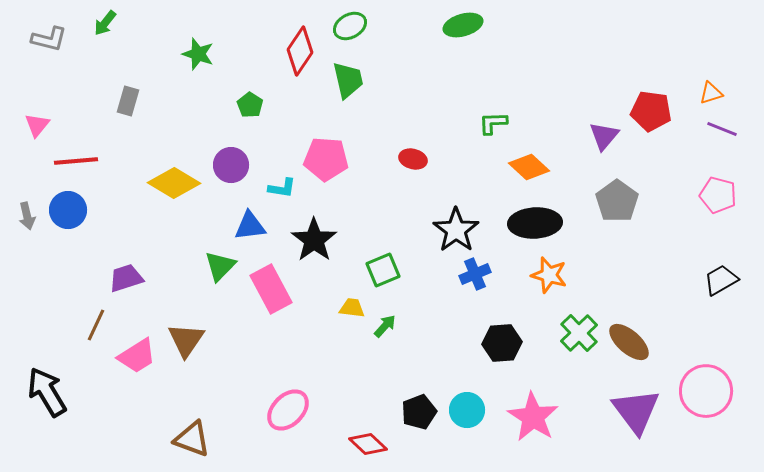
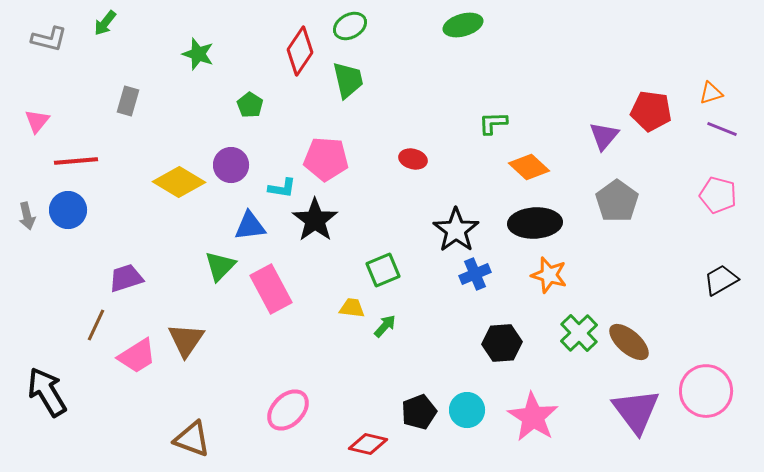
pink triangle at (37, 125): moved 4 px up
yellow diamond at (174, 183): moved 5 px right, 1 px up
black star at (314, 240): moved 1 px right, 20 px up
red diamond at (368, 444): rotated 30 degrees counterclockwise
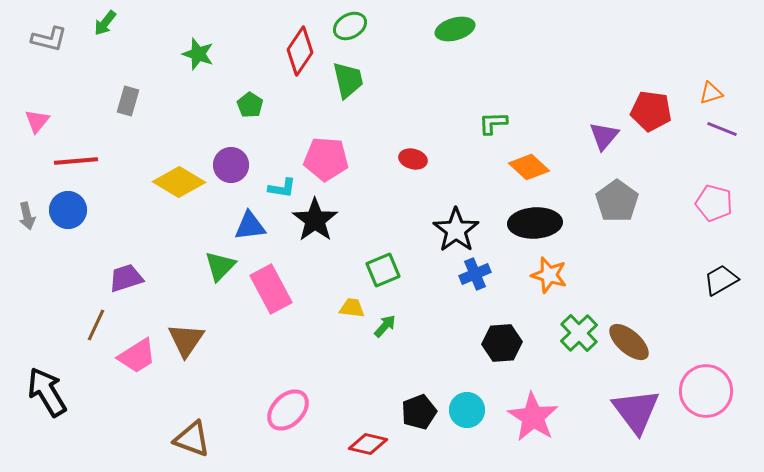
green ellipse at (463, 25): moved 8 px left, 4 px down
pink pentagon at (718, 195): moved 4 px left, 8 px down
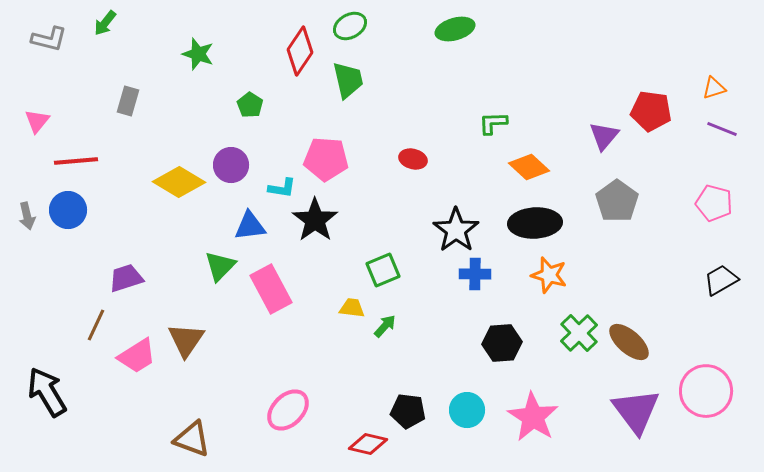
orange triangle at (711, 93): moved 3 px right, 5 px up
blue cross at (475, 274): rotated 24 degrees clockwise
black pentagon at (419, 412): moved 11 px left, 1 px up; rotated 28 degrees clockwise
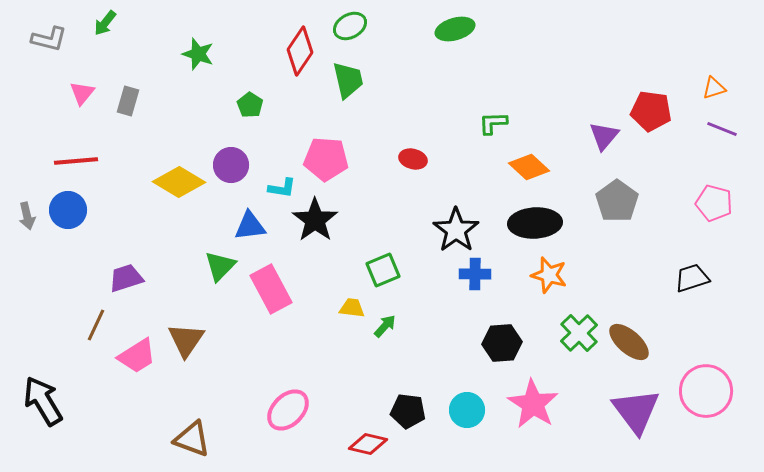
pink triangle at (37, 121): moved 45 px right, 28 px up
black trapezoid at (721, 280): moved 29 px left, 2 px up; rotated 12 degrees clockwise
black arrow at (47, 392): moved 4 px left, 9 px down
pink star at (533, 417): moved 13 px up
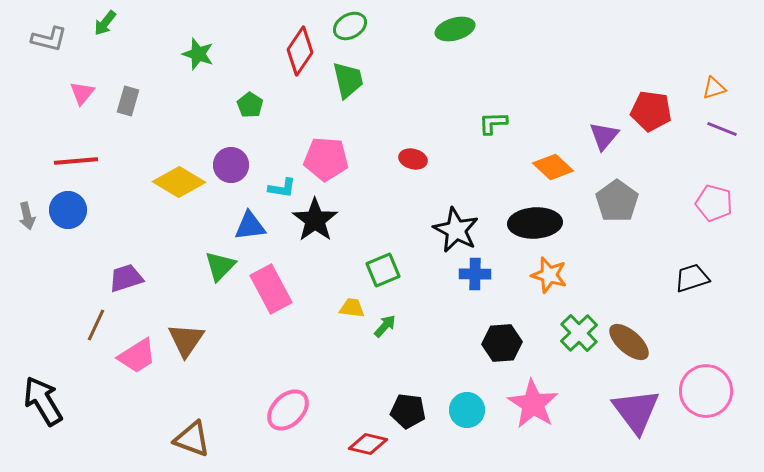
orange diamond at (529, 167): moved 24 px right
black star at (456, 230): rotated 9 degrees counterclockwise
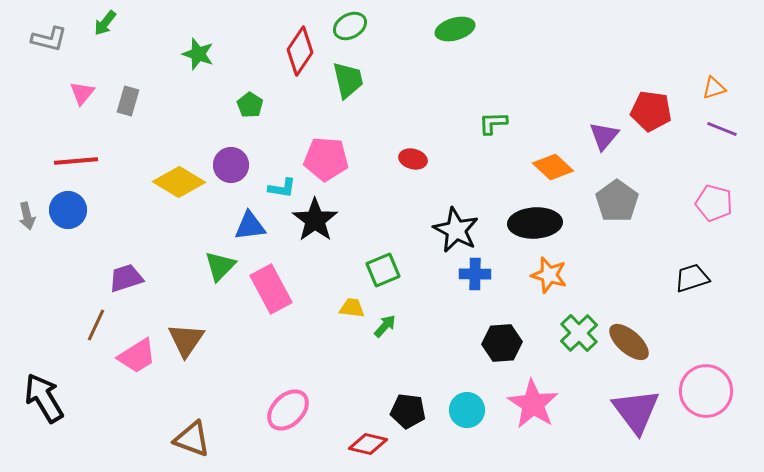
black arrow at (43, 401): moved 1 px right, 3 px up
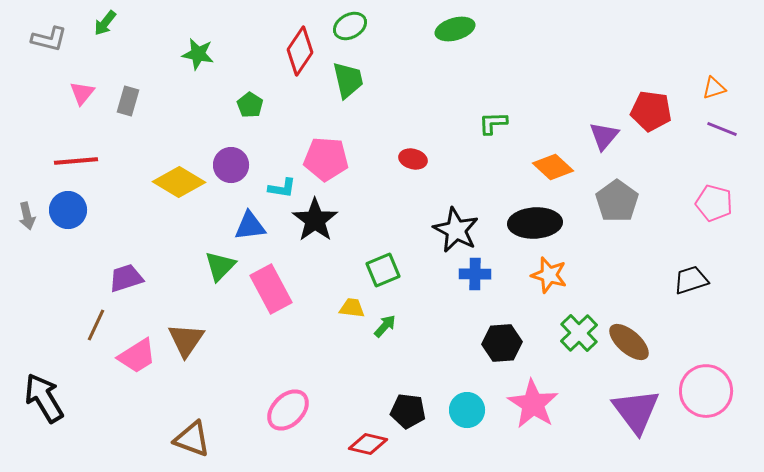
green star at (198, 54): rotated 8 degrees counterclockwise
black trapezoid at (692, 278): moved 1 px left, 2 px down
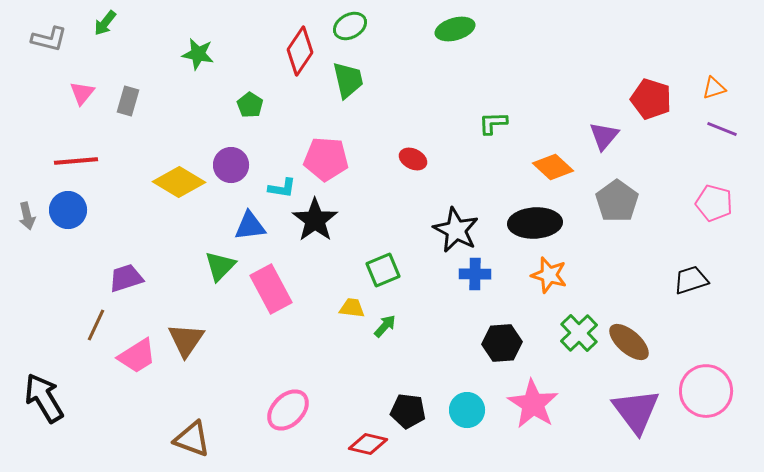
red pentagon at (651, 111): moved 12 px up; rotated 9 degrees clockwise
red ellipse at (413, 159): rotated 12 degrees clockwise
